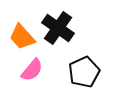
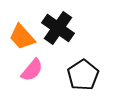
black pentagon: moved 1 px left, 3 px down; rotated 8 degrees counterclockwise
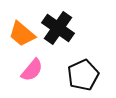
orange trapezoid: moved 3 px up; rotated 8 degrees counterclockwise
black pentagon: rotated 8 degrees clockwise
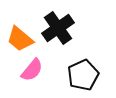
black cross: rotated 20 degrees clockwise
orange trapezoid: moved 2 px left, 5 px down
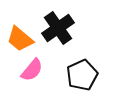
black pentagon: moved 1 px left
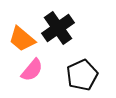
orange trapezoid: moved 2 px right
